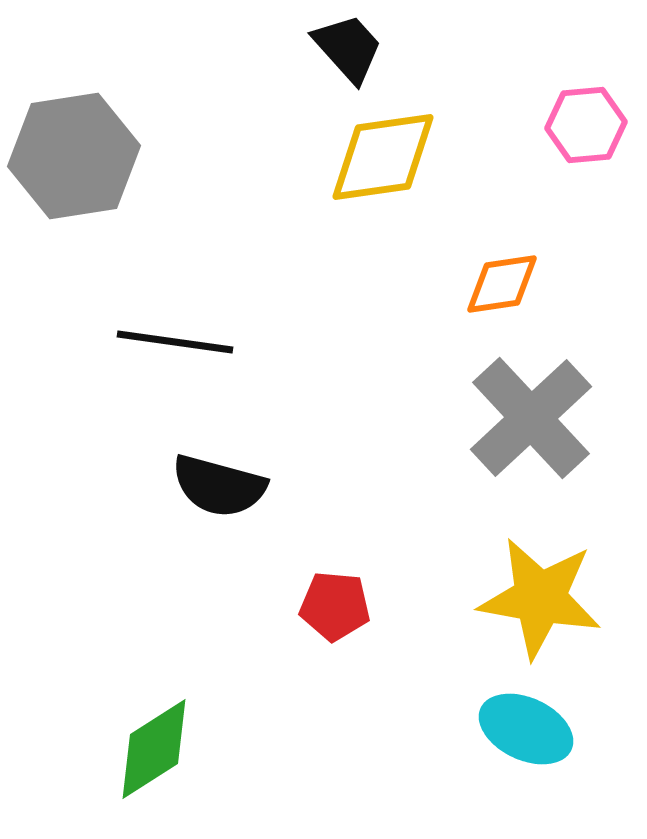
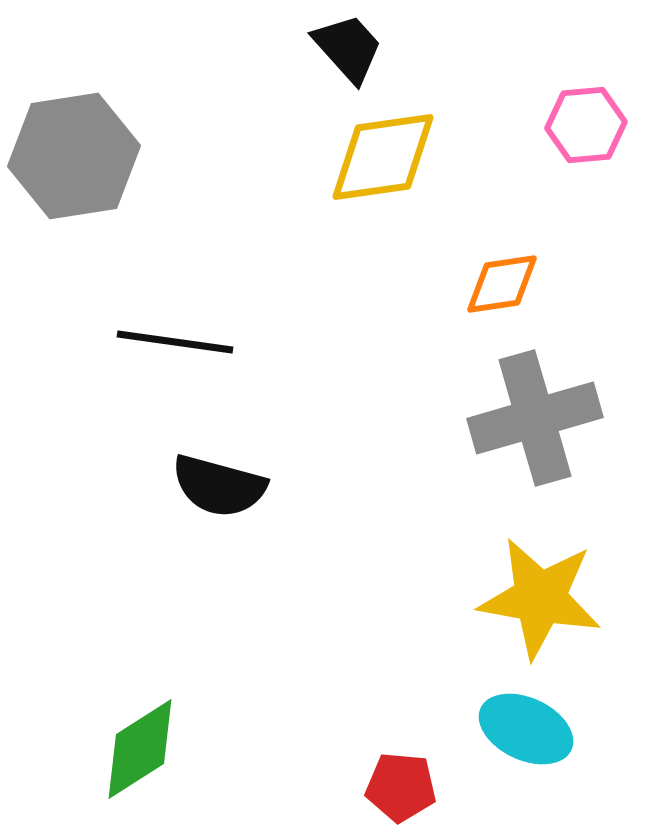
gray cross: moved 4 px right; rotated 27 degrees clockwise
red pentagon: moved 66 px right, 181 px down
green diamond: moved 14 px left
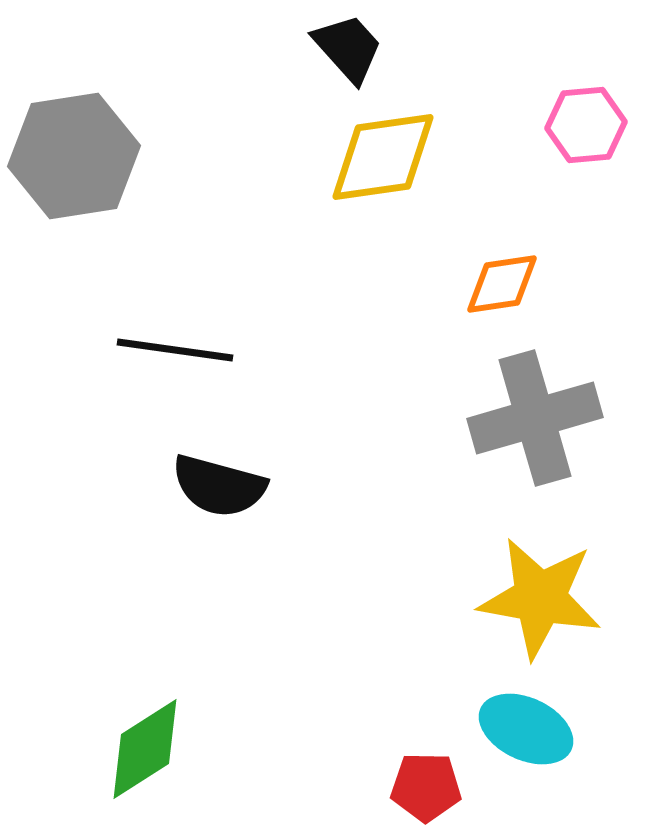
black line: moved 8 px down
green diamond: moved 5 px right
red pentagon: moved 25 px right; rotated 4 degrees counterclockwise
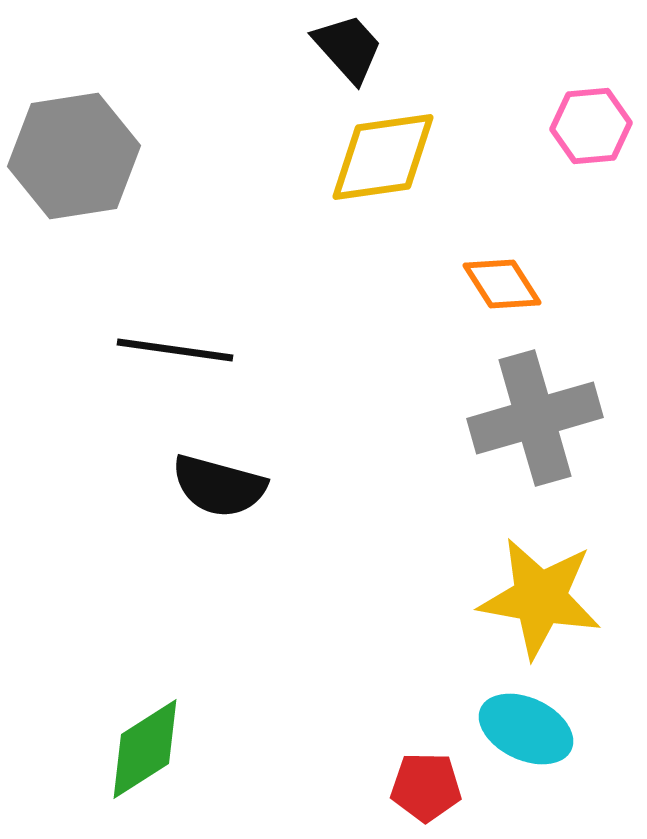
pink hexagon: moved 5 px right, 1 px down
orange diamond: rotated 66 degrees clockwise
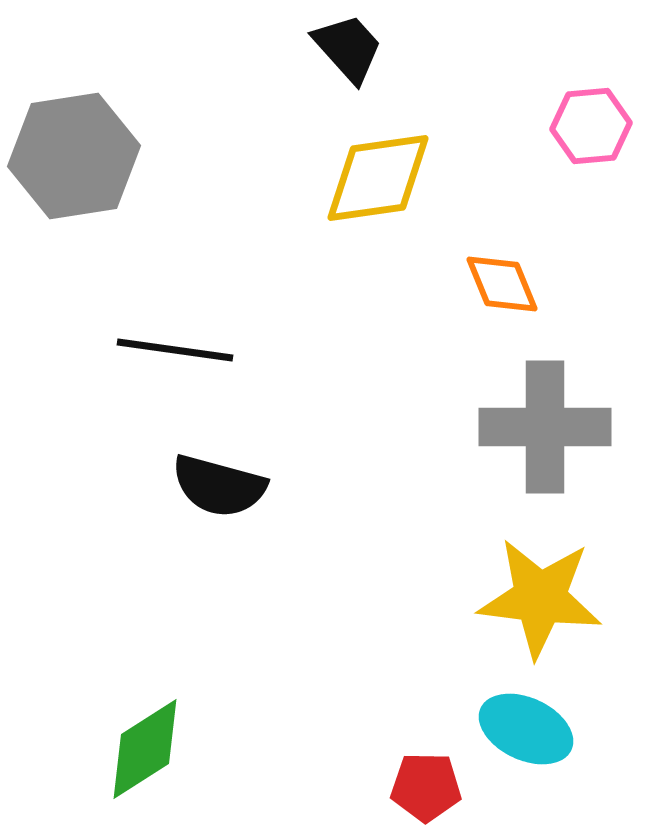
yellow diamond: moved 5 px left, 21 px down
orange diamond: rotated 10 degrees clockwise
gray cross: moved 10 px right, 9 px down; rotated 16 degrees clockwise
yellow star: rotated 3 degrees counterclockwise
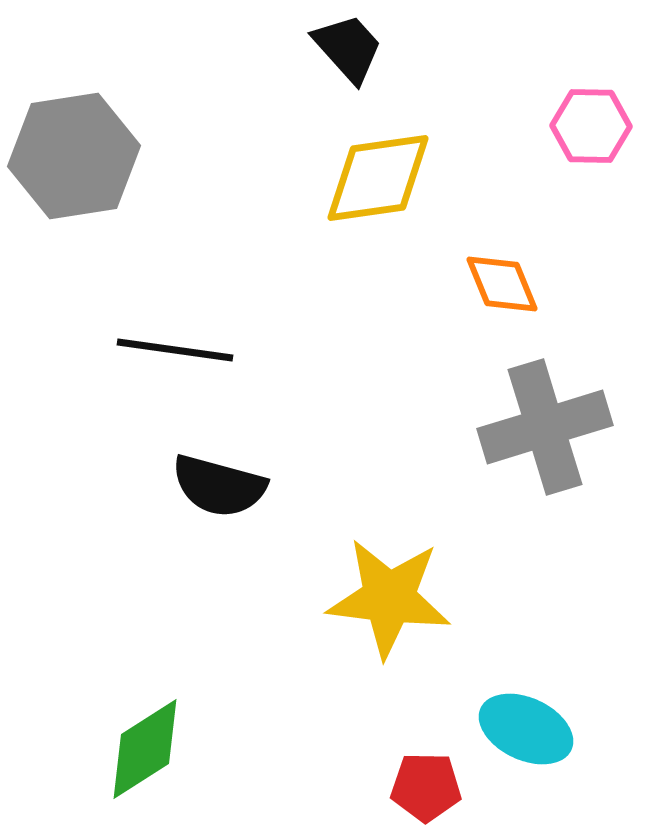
pink hexagon: rotated 6 degrees clockwise
gray cross: rotated 17 degrees counterclockwise
yellow star: moved 151 px left
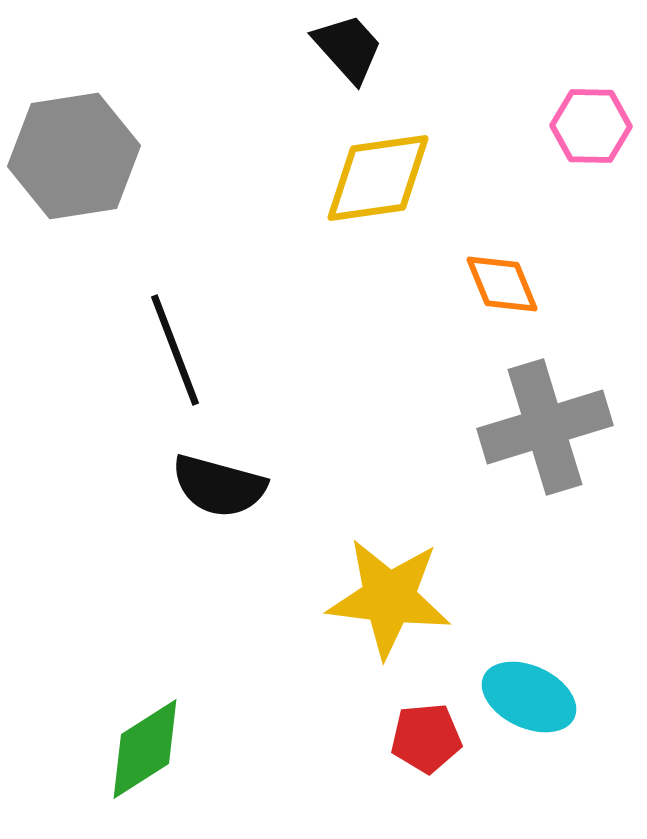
black line: rotated 61 degrees clockwise
cyan ellipse: moved 3 px right, 32 px up
red pentagon: moved 49 px up; rotated 6 degrees counterclockwise
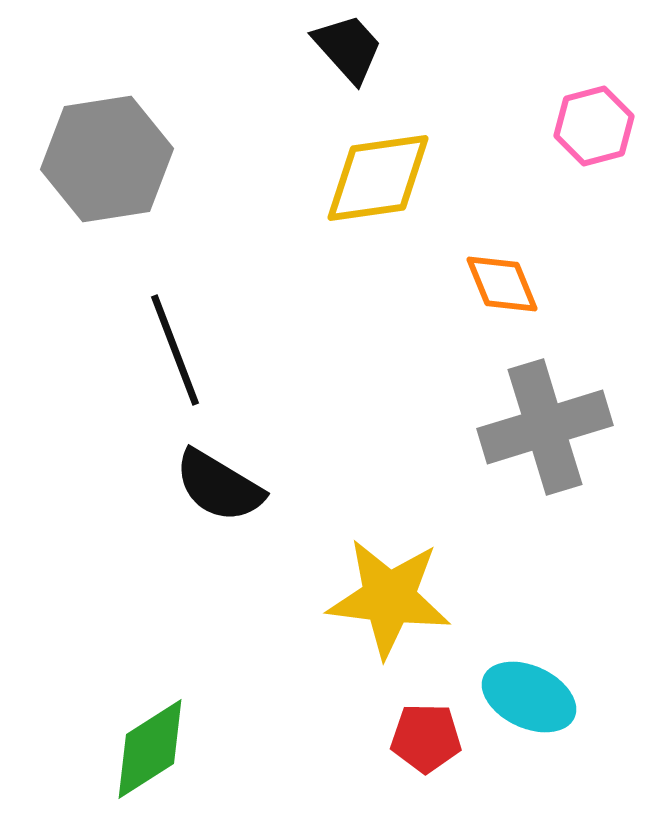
pink hexagon: moved 3 px right; rotated 16 degrees counterclockwise
gray hexagon: moved 33 px right, 3 px down
black semicircle: rotated 16 degrees clockwise
red pentagon: rotated 6 degrees clockwise
green diamond: moved 5 px right
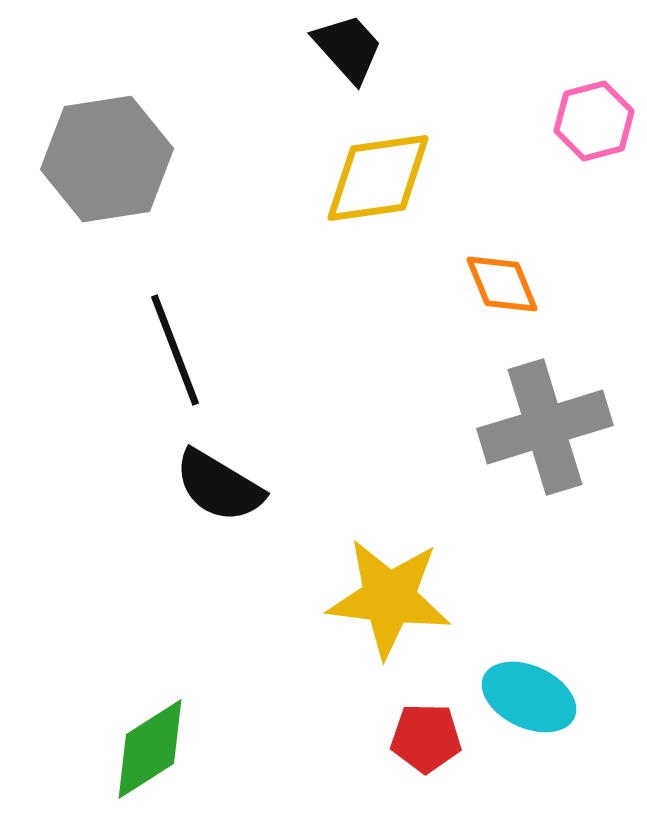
pink hexagon: moved 5 px up
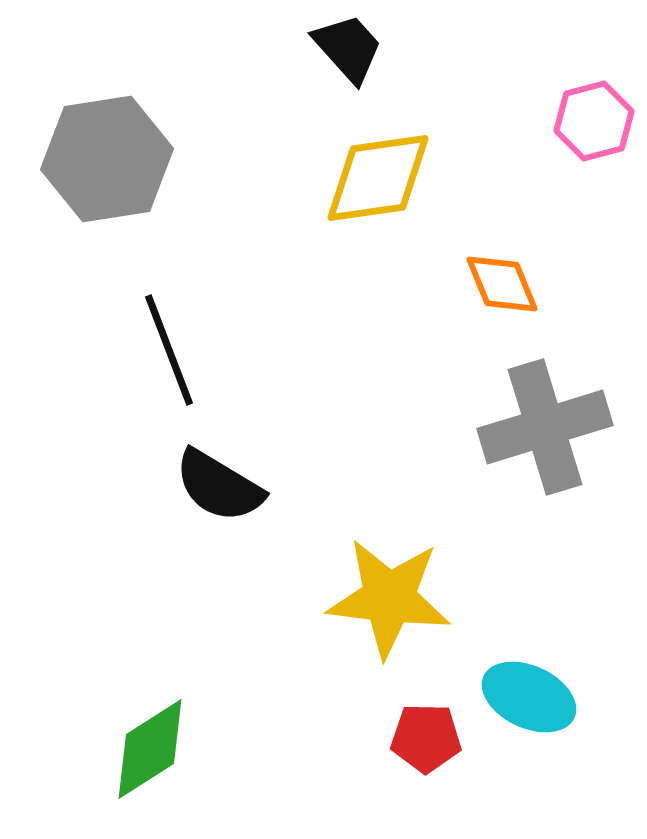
black line: moved 6 px left
